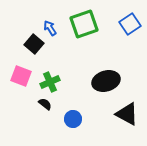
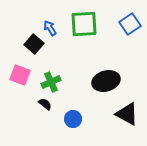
green square: rotated 16 degrees clockwise
pink square: moved 1 px left, 1 px up
green cross: moved 1 px right
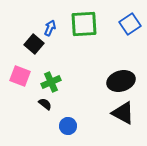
blue arrow: rotated 56 degrees clockwise
pink square: moved 1 px down
black ellipse: moved 15 px right
black triangle: moved 4 px left, 1 px up
blue circle: moved 5 px left, 7 px down
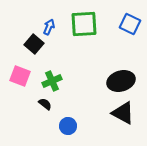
blue square: rotated 30 degrees counterclockwise
blue arrow: moved 1 px left, 1 px up
green cross: moved 1 px right, 1 px up
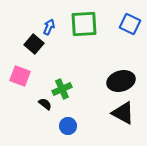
green cross: moved 10 px right, 8 px down
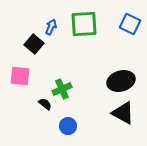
blue arrow: moved 2 px right
pink square: rotated 15 degrees counterclockwise
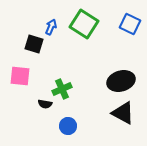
green square: rotated 36 degrees clockwise
black square: rotated 24 degrees counterclockwise
black semicircle: rotated 152 degrees clockwise
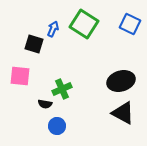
blue arrow: moved 2 px right, 2 px down
blue circle: moved 11 px left
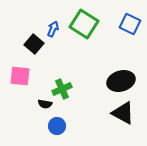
black square: rotated 24 degrees clockwise
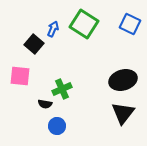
black ellipse: moved 2 px right, 1 px up
black triangle: rotated 40 degrees clockwise
